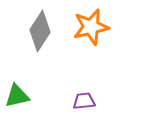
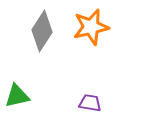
gray diamond: moved 2 px right
purple trapezoid: moved 6 px right, 2 px down; rotated 15 degrees clockwise
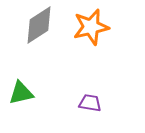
gray diamond: moved 3 px left, 6 px up; rotated 24 degrees clockwise
green triangle: moved 4 px right, 3 px up
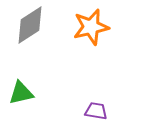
gray diamond: moved 9 px left
purple trapezoid: moved 6 px right, 8 px down
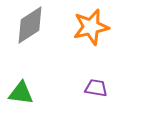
green triangle: rotated 20 degrees clockwise
purple trapezoid: moved 23 px up
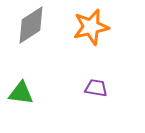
gray diamond: moved 1 px right
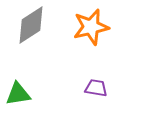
green triangle: moved 3 px left, 1 px down; rotated 16 degrees counterclockwise
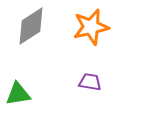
gray diamond: moved 1 px down
purple trapezoid: moved 6 px left, 6 px up
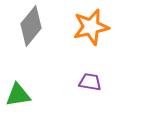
gray diamond: rotated 18 degrees counterclockwise
green triangle: moved 1 px down
